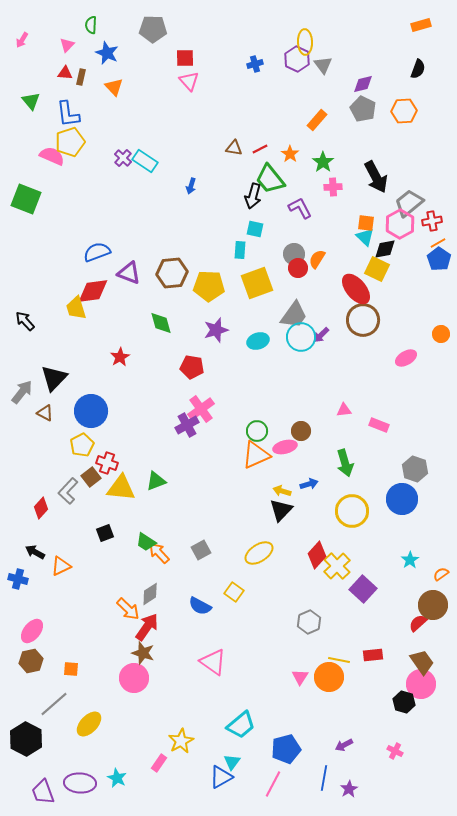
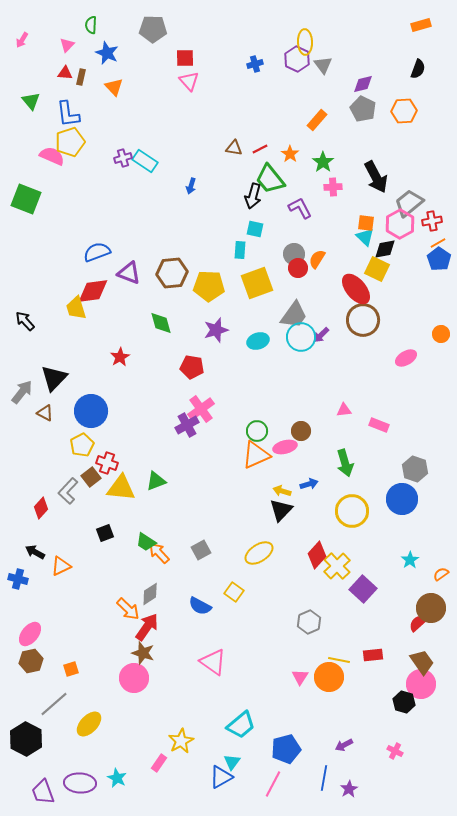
purple cross at (123, 158): rotated 30 degrees clockwise
brown circle at (433, 605): moved 2 px left, 3 px down
pink ellipse at (32, 631): moved 2 px left, 3 px down
orange square at (71, 669): rotated 21 degrees counterclockwise
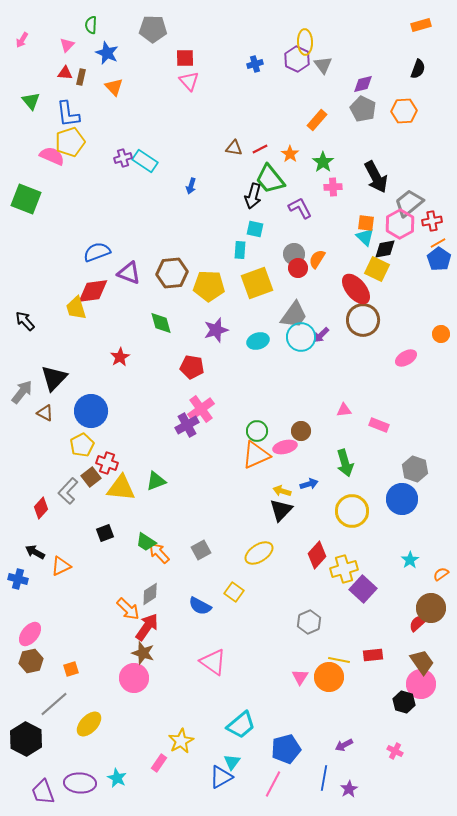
yellow cross at (337, 566): moved 7 px right, 3 px down; rotated 28 degrees clockwise
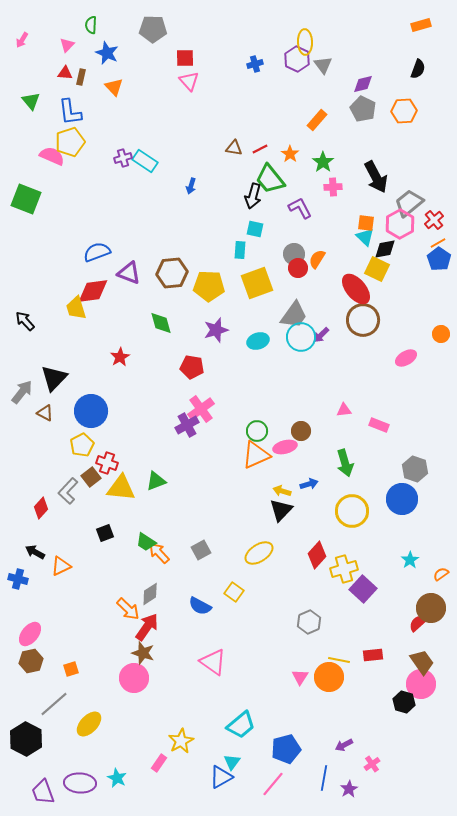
blue L-shape at (68, 114): moved 2 px right, 2 px up
red cross at (432, 221): moved 2 px right, 1 px up; rotated 30 degrees counterclockwise
pink cross at (395, 751): moved 23 px left, 13 px down; rotated 28 degrees clockwise
pink line at (273, 784): rotated 12 degrees clockwise
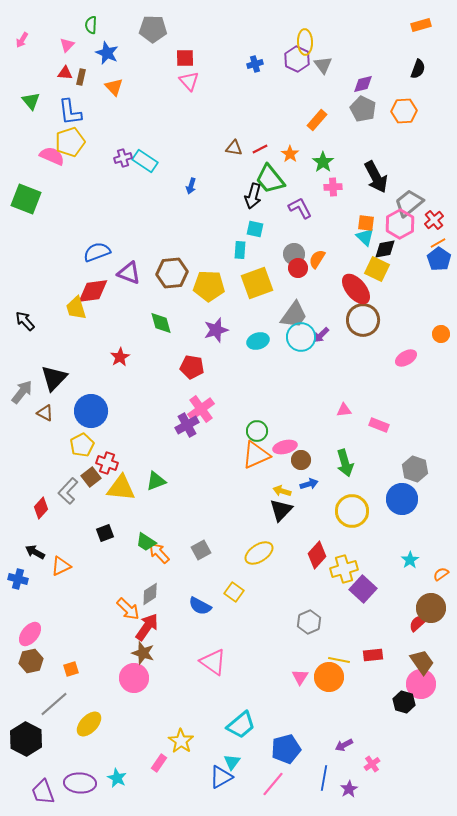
brown circle at (301, 431): moved 29 px down
yellow star at (181, 741): rotated 10 degrees counterclockwise
